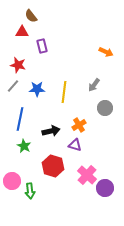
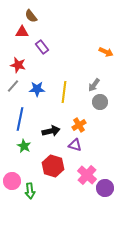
purple rectangle: moved 1 px down; rotated 24 degrees counterclockwise
gray circle: moved 5 px left, 6 px up
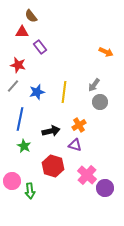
purple rectangle: moved 2 px left
blue star: moved 3 px down; rotated 14 degrees counterclockwise
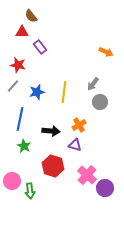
gray arrow: moved 1 px left, 1 px up
black arrow: rotated 18 degrees clockwise
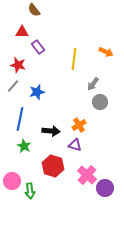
brown semicircle: moved 3 px right, 6 px up
purple rectangle: moved 2 px left
yellow line: moved 10 px right, 33 px up
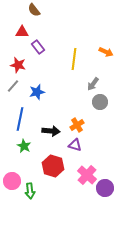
orange cross: moved 2 px left
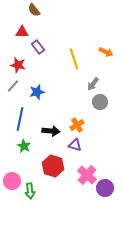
yellow line: rotated 25 degrees counterclockwise
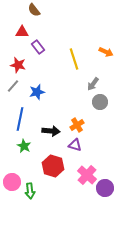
pink circle: moved 1 px down
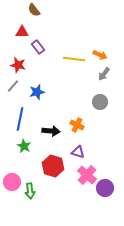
orange arrow: moved 6 px left, 3 px down
yellow line: rotated 65 degrees counterclockwise
gray arrow: moved 11 px right, 10 px up
orange cross: rotated 32 degrees counterclockwise
purple triangle: moved 3 px right, 7 px down
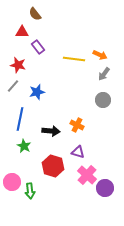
brown semicircle: moved 1 px right, 4 px down
gray circle: moved 3 px right, 2 px up
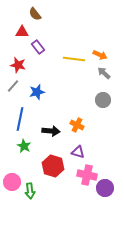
gray arrow: moved 1 px up; rotated 96 degrees clockwise
pink cross: rotated 30 degrees counterclockwise
